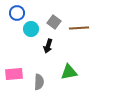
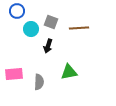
blue circle: moved 2 px up
gray square: moved 3 px left; rotated 16 degrees counterclockwise
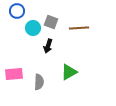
cyan circle: moved 2 px right, 1 px up
green triangle: rotated 18 degrees counterclockwise
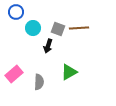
blue circle: moved 1 px left, 1 px down
gray square: moved 7 px right, 7 px down
pink rectangle: rotated 36 degrees counterclockwise
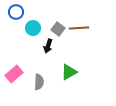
gray square: rotated 16 degrees clockwise
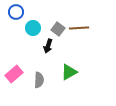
gray semicircle: moved 2 px up
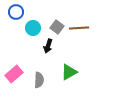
gray square: moved 1 px left, 2 px up
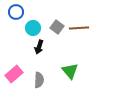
black arrow: moved 9 px left, 1 px down
green triangle: moved 1 px right, 1 px up; rotated 42 degrees counterclockwise
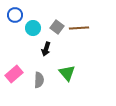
blue circle: moved 1 px left, 3 px down
black arrow: moved 7 px right, 2 px down
green triangle: moved 3 px left, 2 px down
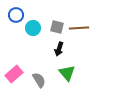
blue circle: moved 1 px right
gray square: rotated 24 degrees counterclockwise
black arrow: moved 13 px right
gray semicircle: rotated 35 degrees counterclockwise
